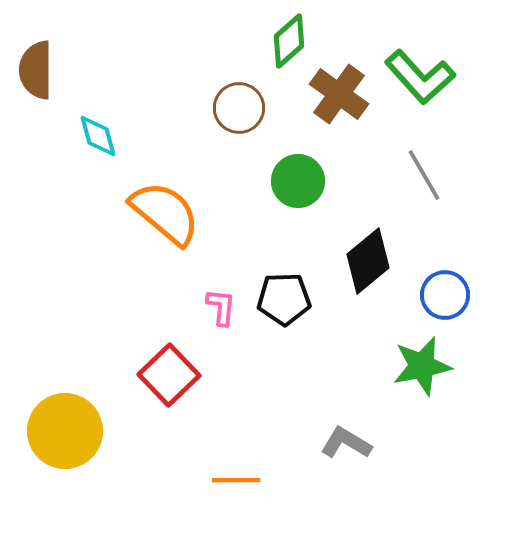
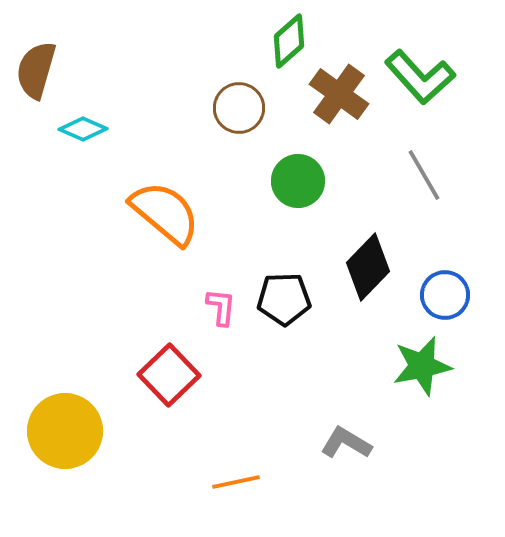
brown semicircle: rotated 16 degrees clockwise
cyan diamond: moved 15 px left, 7 px up; rotated 51 degrees counterclockwise
black diamond: moved 6 px down; rotated 6 degrees counterclockwise
orange line: moved 2 px down; rotated 12 degrees counterclockwise
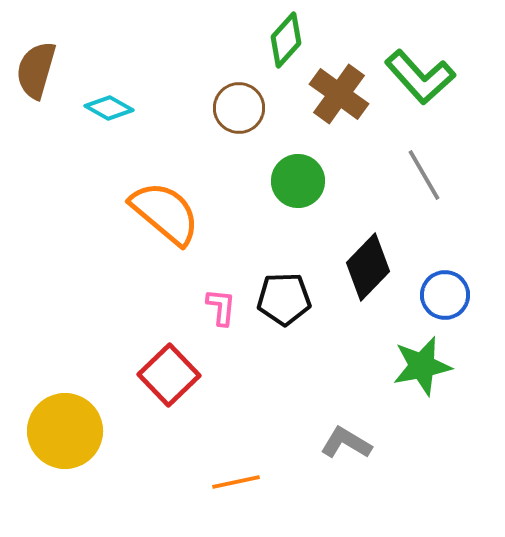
green diamond: moved 3 px left, 1 px up; rotated 6 degrees counterclockwise
cyan diamond: moved 26 px right, 21 px up; rotated 6 degrees clockwise
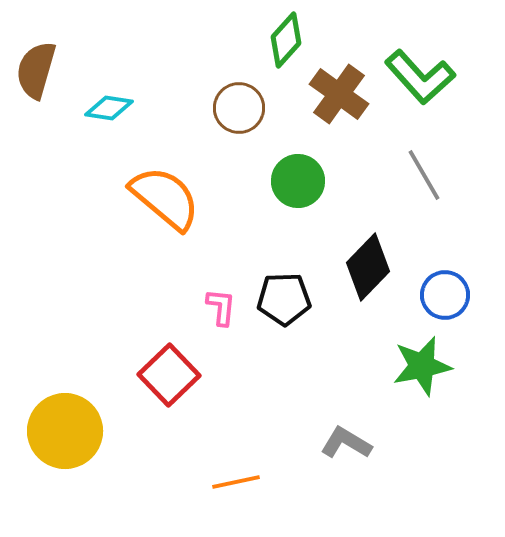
cyan diamond: rotated 21 degrees counterclockwise
orange semicircle: moved 15 px up
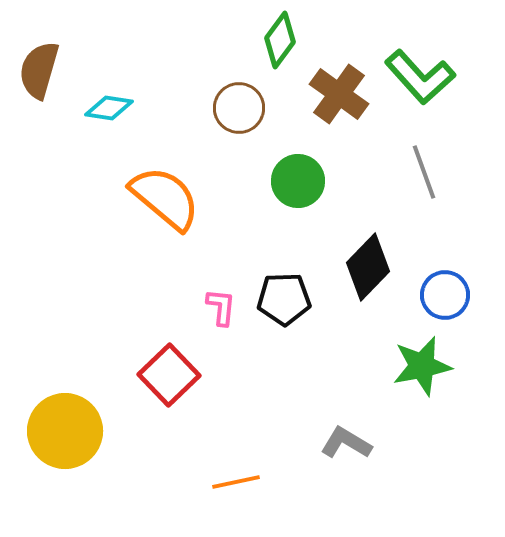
green diamond: moved 6 px left; rotated 6 degrees counterclockwise
brown semicircle: moved 3 px right
gray line: moved 3 px up; rotated 10 degrees clockwise
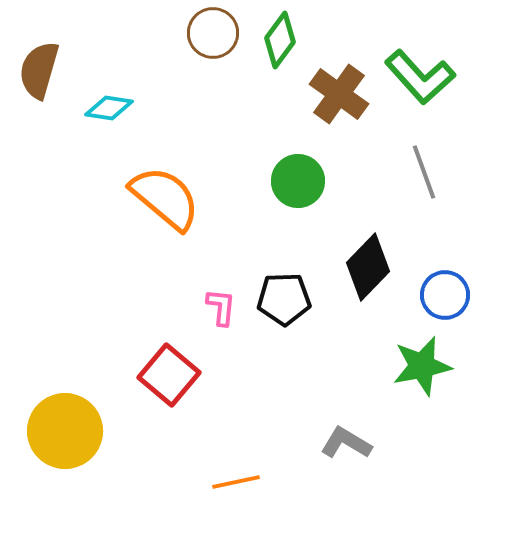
brown circle: moved 26 px left, 75 px up
red square: rotated 6 degrees counterclockwise
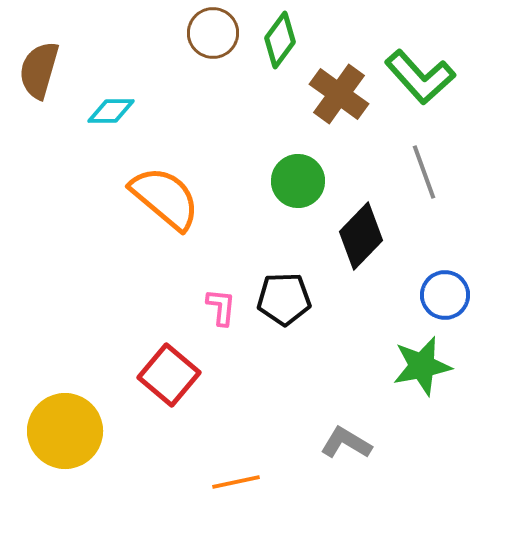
cyan diamond: moved 2 px right, 3 px down; rotated 9 degrees counterclockwise
black diamond: moved 7 px left, 31 px up
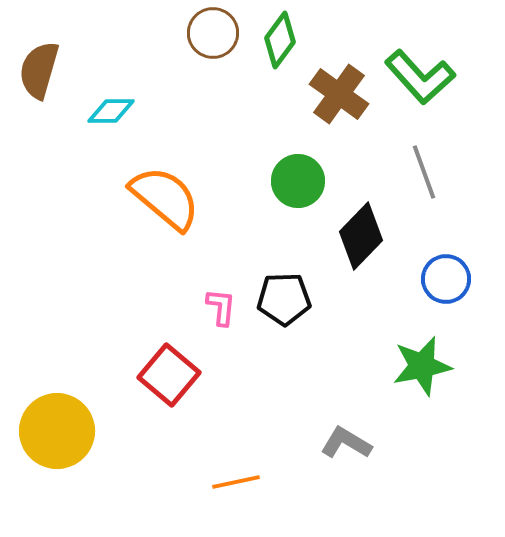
blue circle: moved 1 px right, 16 px up
yellow circle: moved 8 px left
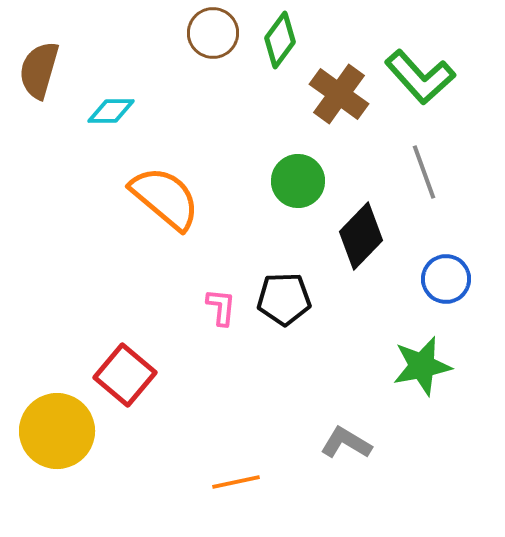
red square: moved 44 px left
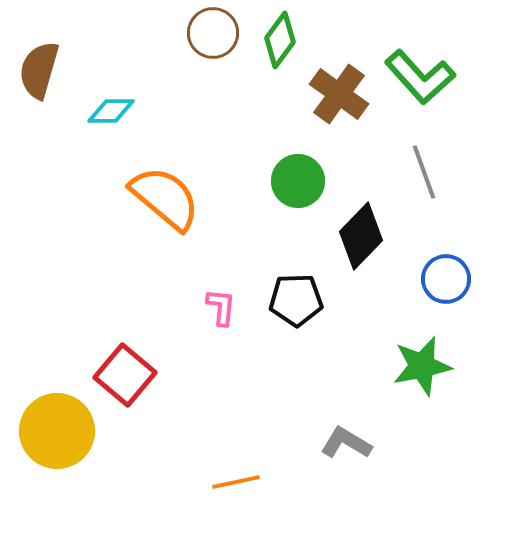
black pentagon: moved 12 px right, 1 px down
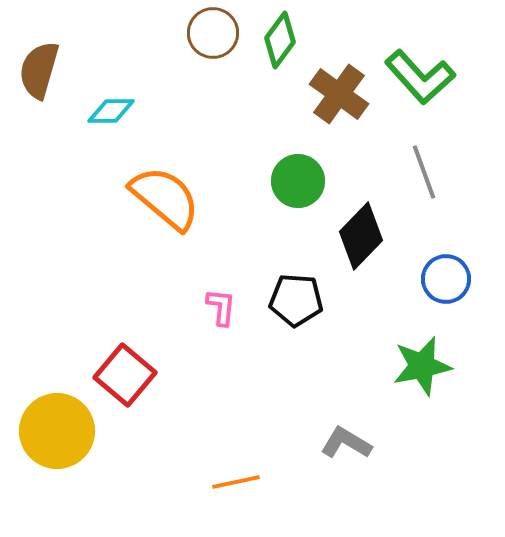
black pentagon: rotated 6 degrees clockwise
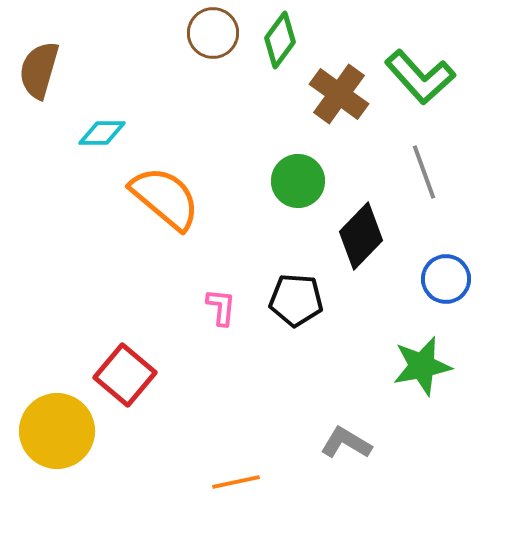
cyan diamond: moved 9 px left, 22 px down
